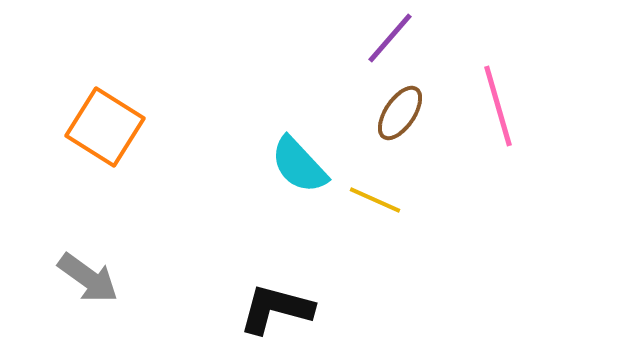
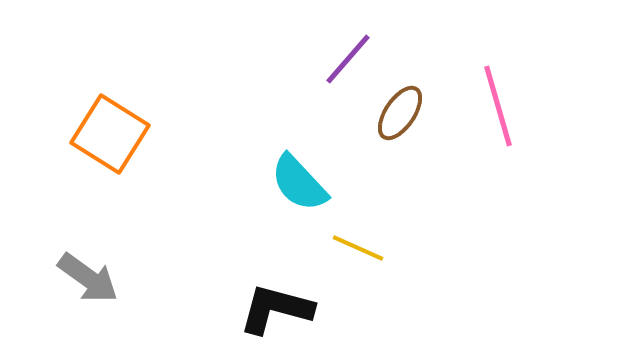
purple line: moved 42 px left, 21 px down
orange square: moved 5 px right, 7 px down
cyan semicircle: moved 18 px down
yellow line: moved 17 px left, 48 px down
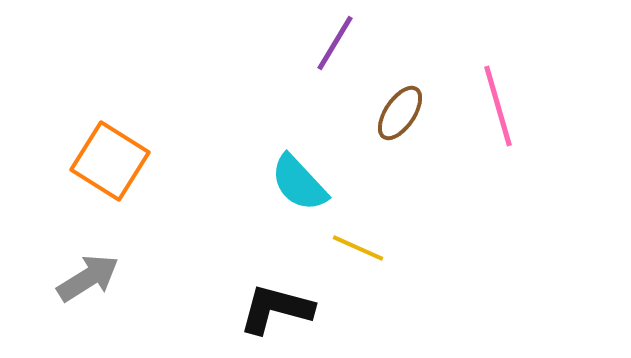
purple line: moved 13 px left, 16 px up; rotated 10 degrees counterclockwise
orange square: moved 27 px down
gray arrow: rotated 68 degrees counterclockwise
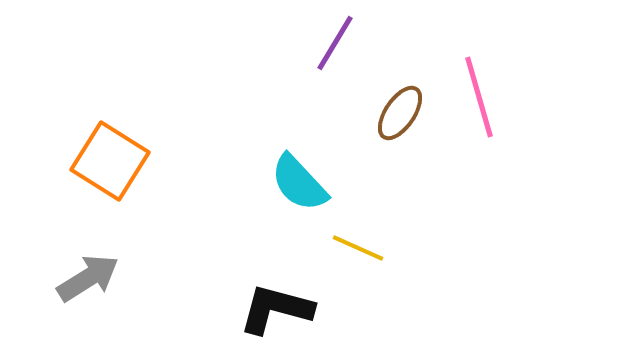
pink line: moved 19 px left, 9 px up
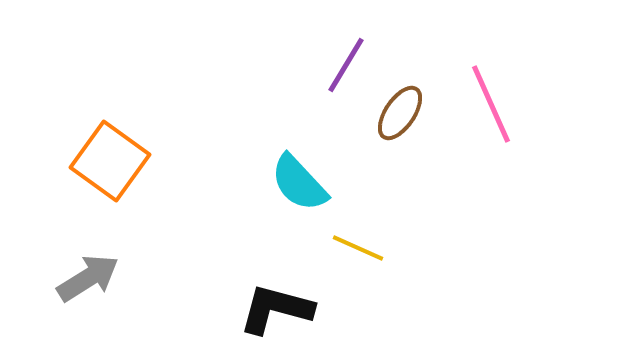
purple line: moved 11 px right, 22 px down
pink line: moved 12 px right, 7 px down; rotated 8 degrees counterclockwise
orange square: rotated 4 degrees clockwise
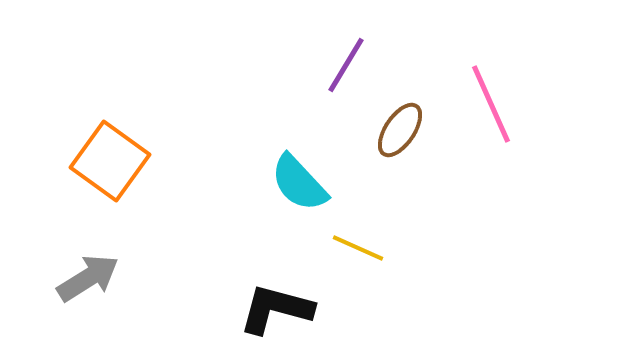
brown ellipse: moved 17 px down
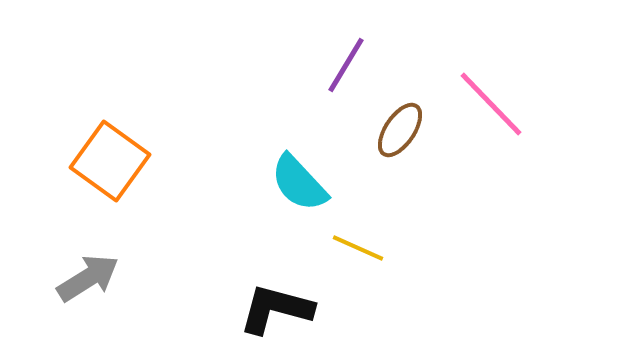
pink line: rotated 20 degrees counterclockwise
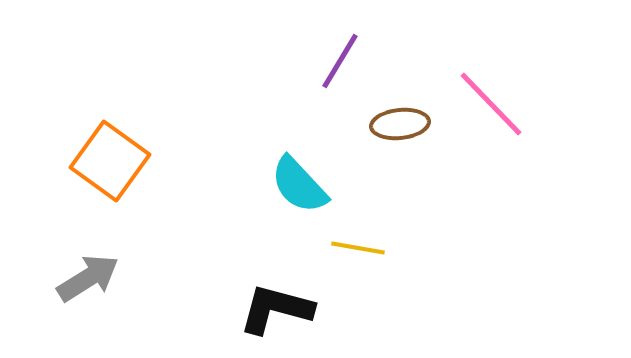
purple line: moved 6 px left, 4 px up
brown ellipse: moved 6 px up; rotated 50 degrees clockwise
cyan semicircle: moved 2 px down
yellow line: rotated 14 degrees counterclockwise
